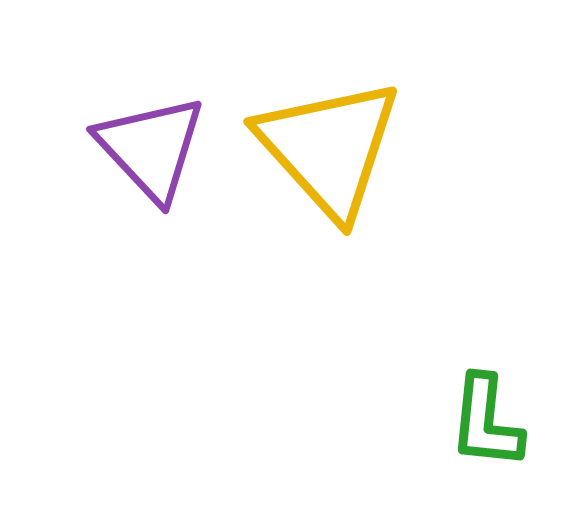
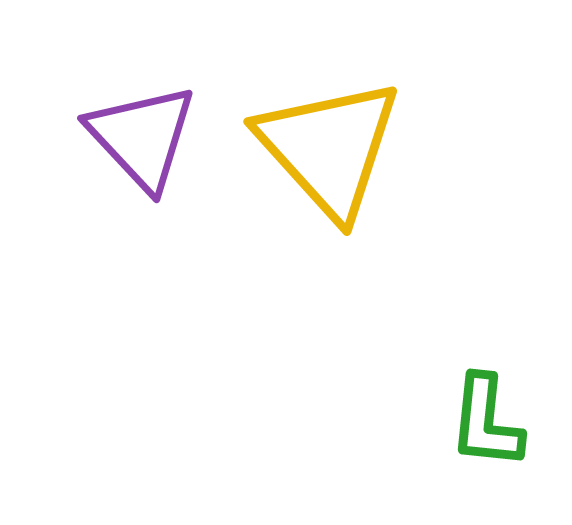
purple triangle: moved 9 px left, 11 px up
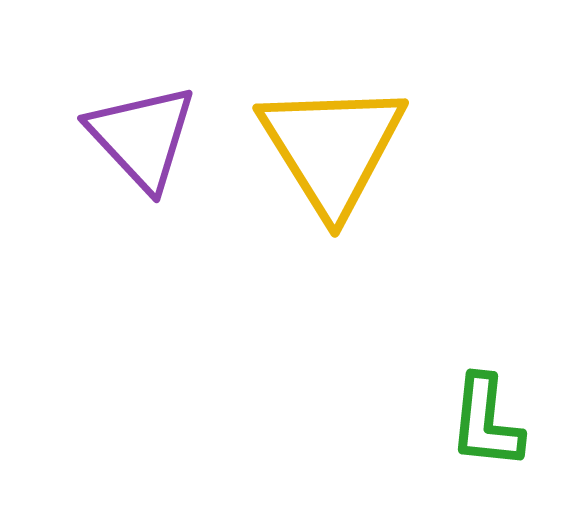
yellow triangle: moved 3 px right; rotated 10 degrees clockwise
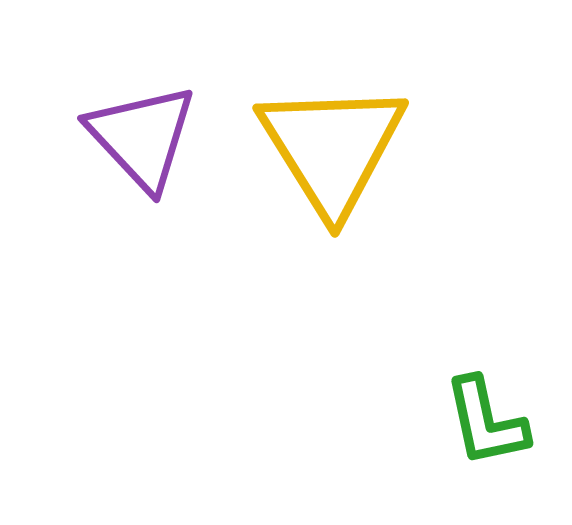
green L-shape: rotated 18 degrees counterclockwise
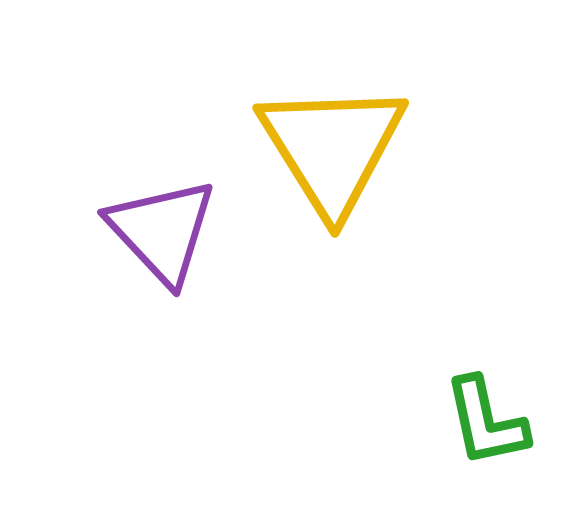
purple triangle: moved 20 px right, 94 px down
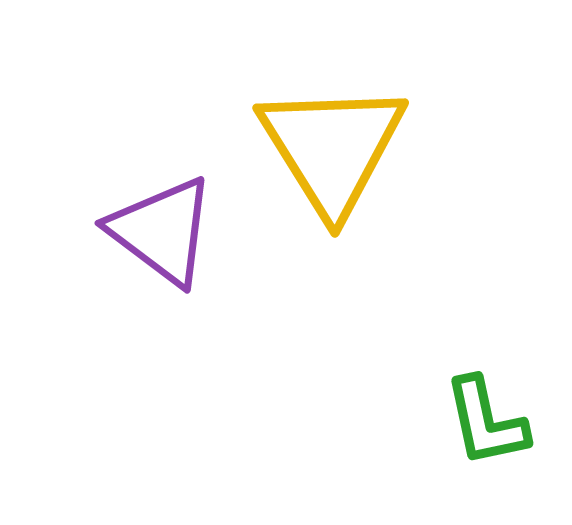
purple triangle: rotated 10 degrees counterclockwise
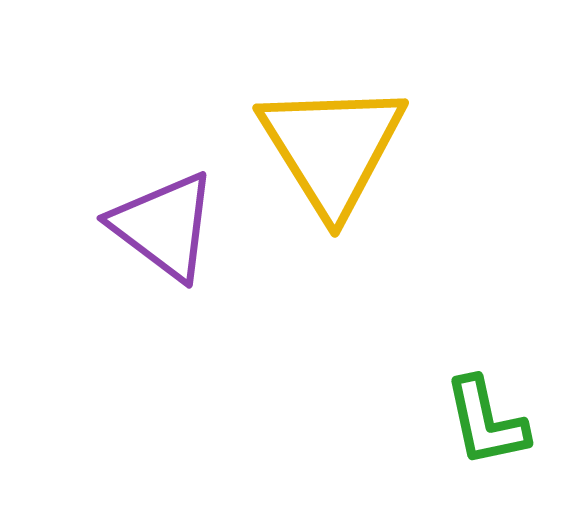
purple triangle: moved 2 px right, 5 px up
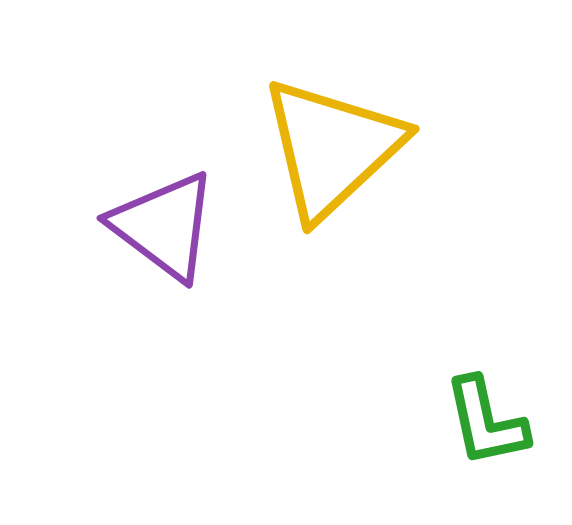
yellow triangle: rotated 19 degrees clockwise
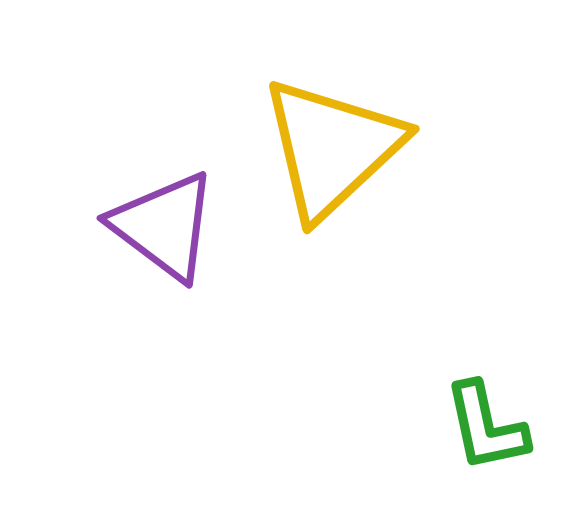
green L-shape: moved 5 px down
